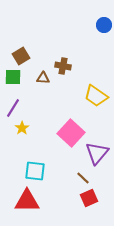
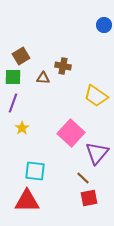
purple line: moved 5 px up; rotated 12 degrees counterclockwise
red square: rotated 12 degrees clockwise
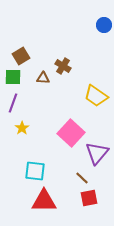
brown cross: rotated 21 degrees clockwise
brown line: moved 1 px left
red triangle: moved 17 px right
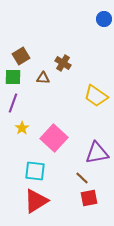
blue circle: moved 6 px up
brown cross: moved 3 px up
pink square: moved 17 px left, 5 px down
purple triangle: rotated 40 degrees clockwise
red triangle: moved 8 px left; rotated 32 degrees counterclockwise
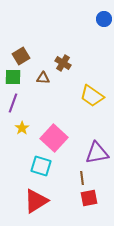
yellow trapezoid: moved 4 px left
cyan square: moved 6 px right, 5 px up; rotated 10 degrees clockwise
brown line: rotated 40 degrees clockwise
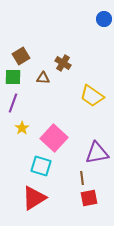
red triangle: moved 2 px left, 3 px up
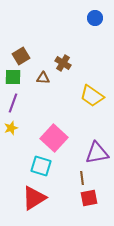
blue circle: moved 9 px left, 1 px up
yellow star: moved 11 px left; rotated 16 degrees clockwise
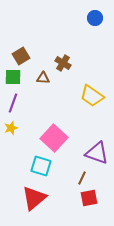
purple triangle: rotated 30 degrees clockwise
brown line: rotated 32 degrees clockwise
red triangle: rotated 8 degrees counterclockwise
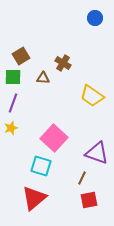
red square: moved 2 px down
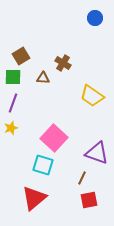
cyan square: moved 2 px right, 1 px up
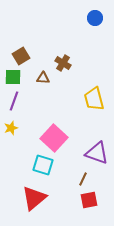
yellow trapezoid: moved 2 px right, 3 px down; rotated 40 degrees clockwise
purple line: moved 1 px right, 2 px up
brown line: moved 1 px right, 1 px down
